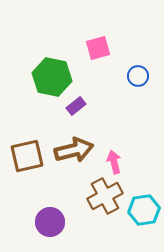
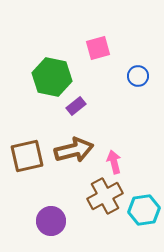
purple circle: moved 1 px right, 1 px up
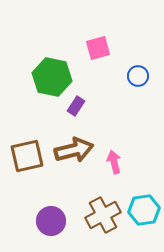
purple rectangle: rotated 18 degrees counterclockwise
brown cross: moved 2 px left, 19 px down
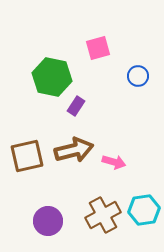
pink arrow: rotated 120 degrees clockwise
purple circle: moved 3 px left
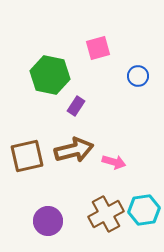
green hexagon: moved 2 px left, 2 px up
brown cross: moved 3 px right, 1 px up
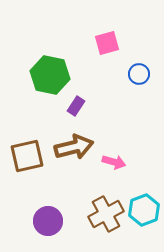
pink square: moved 9 px right, 5 px up
blue circle: moved 1 px right, 2 px up
brown arrow: moved 3 px up
cyan hexagon: rotated 12 degrees counterclockwise
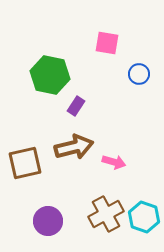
pink square: rotated 25 degrees clockwise
brown square: moved 2 px left, 7 px down
cyan hexagon: moved 7 px down; rotated 20 degrees counterclockwise
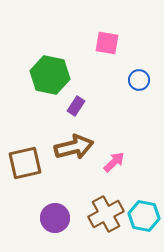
blue circle: moved 6 px down
pink arrow: rotated 60 degrees counterclockwise
cyan hexagon: moved 1 px up; rotated 8 degrees counterclockwise
purple circle: moved 7 px right, 3 px up
